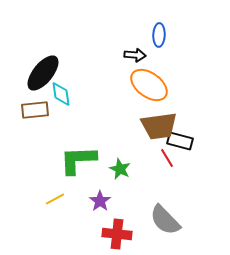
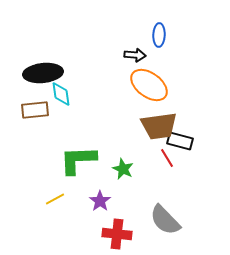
black ellipse: rotated 45 degrees clockwise
green star: moved 3 px right
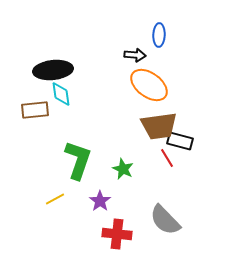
black ellipse: moved 10 px right, 3 px up
green L-shape: rotated 111 degrees clockwise
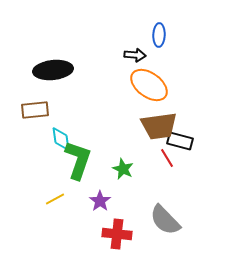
cyan diamond: moved 45 px down
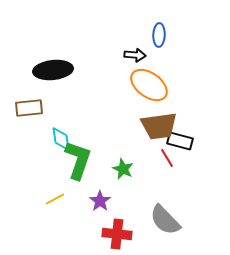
brown rectangle: moved 6 px left, 2 px up
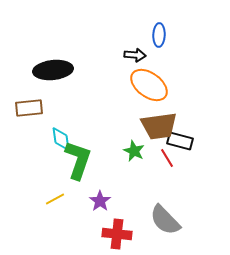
green star: moved 11 px right, 18 px up
